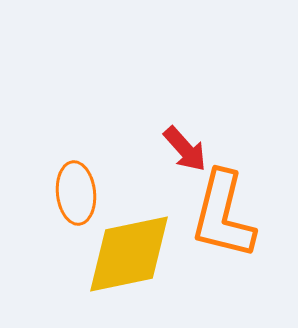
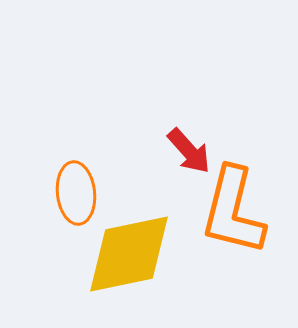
red arrow: moved 4 px right, 2 px down
orange L-shape: moved 10 px right, 4 px up
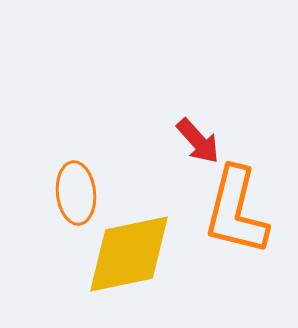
red arrow: moved 9 px right, 10 px up
orange L-shape: moved 3 px right
